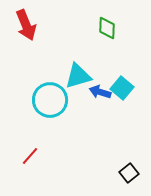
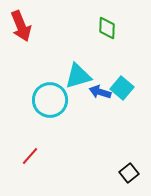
red arrow: moved 5 px left, 1 px down
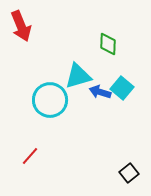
green diamond: moved 1 px right, 16 px down
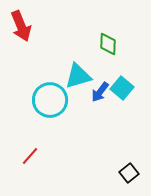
blue arrow: rotated 70 degrees counterclockwise
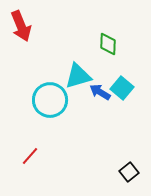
blue arrow: rotated 85 degrees clockwise
black square: moved 1 px up
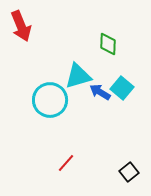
red line: moved 36 px right, 7 px down
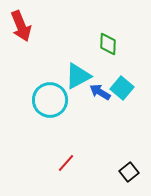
cyan triangle: rotated 12 degrees counterclockwise
